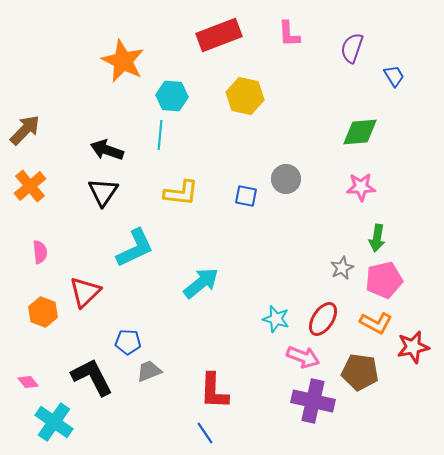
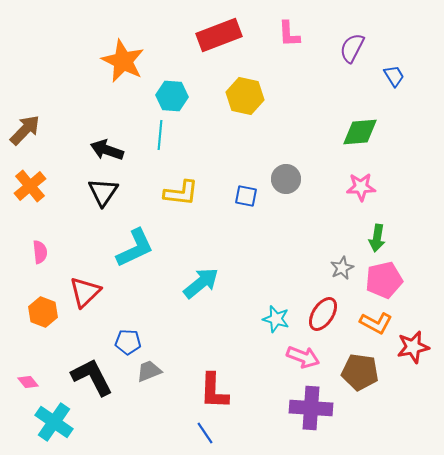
purple semicircle: rotated 8 degrees clockwise
red ellipse: moved 5 px up
purple cross: moved 2 px left, 7 px down; rotated 9 degrees counterclockwise
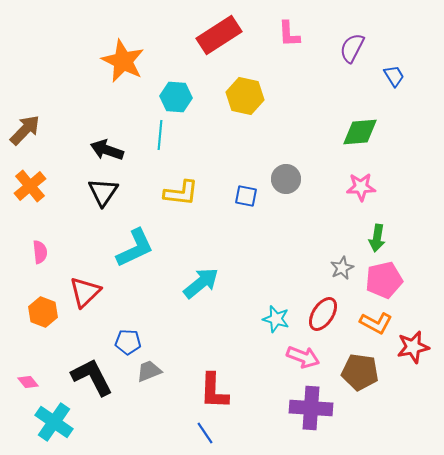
red rectangle: rotated 12 degrees counterclockwise
cyan hexagon: moved 4 px right, 1 px down
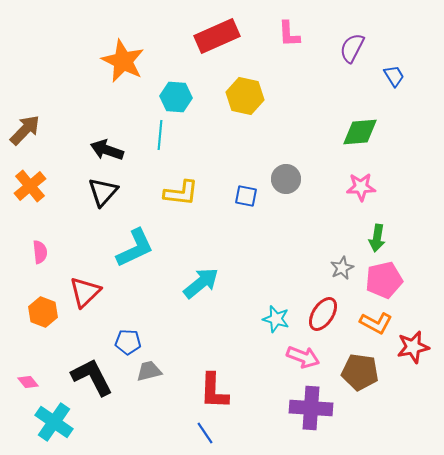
red rectangle: moved 2 px left, 1 px down; rotated 9 degrees clockwise
black triangle: rotated 8 degrees clockwise
gray trapezoid: rotated 8 degrees clockwise
